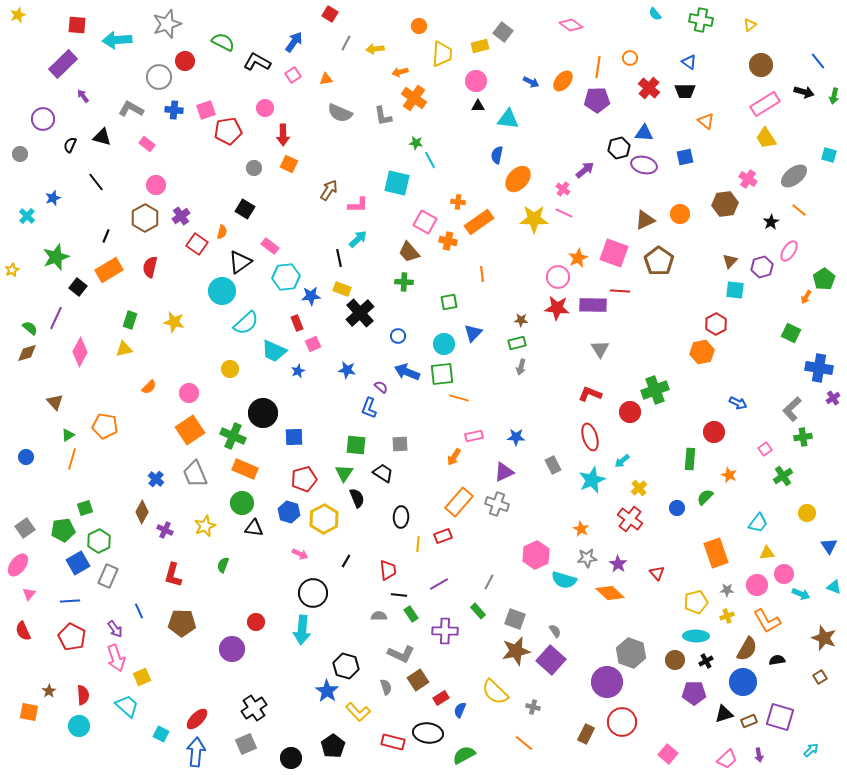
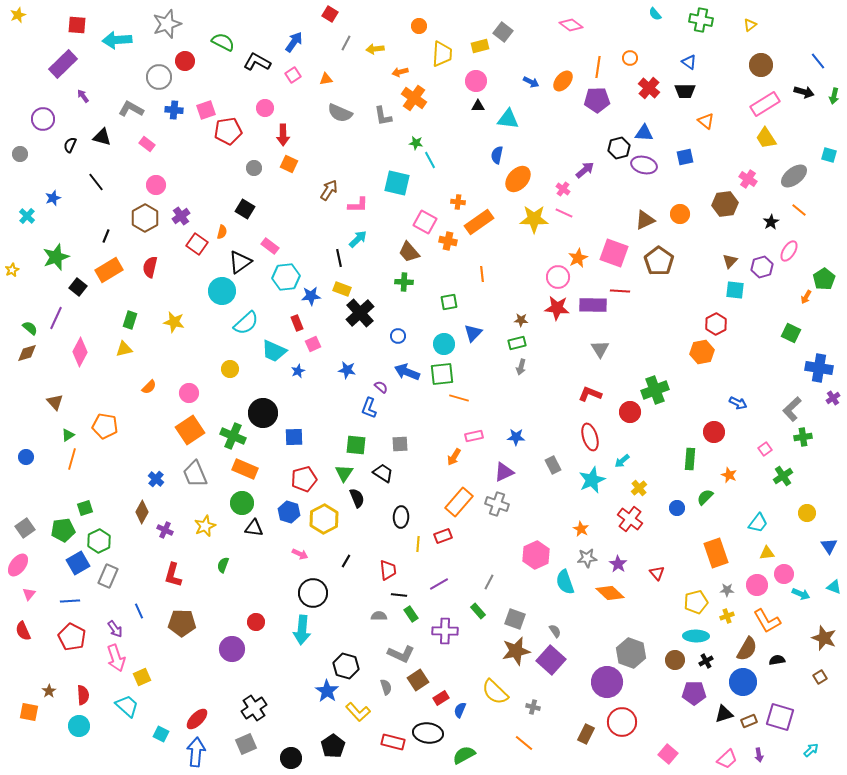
cyan semicircle at (564, 580): moved 1 px right, 2 px down; rotated 55 degrees clockwise
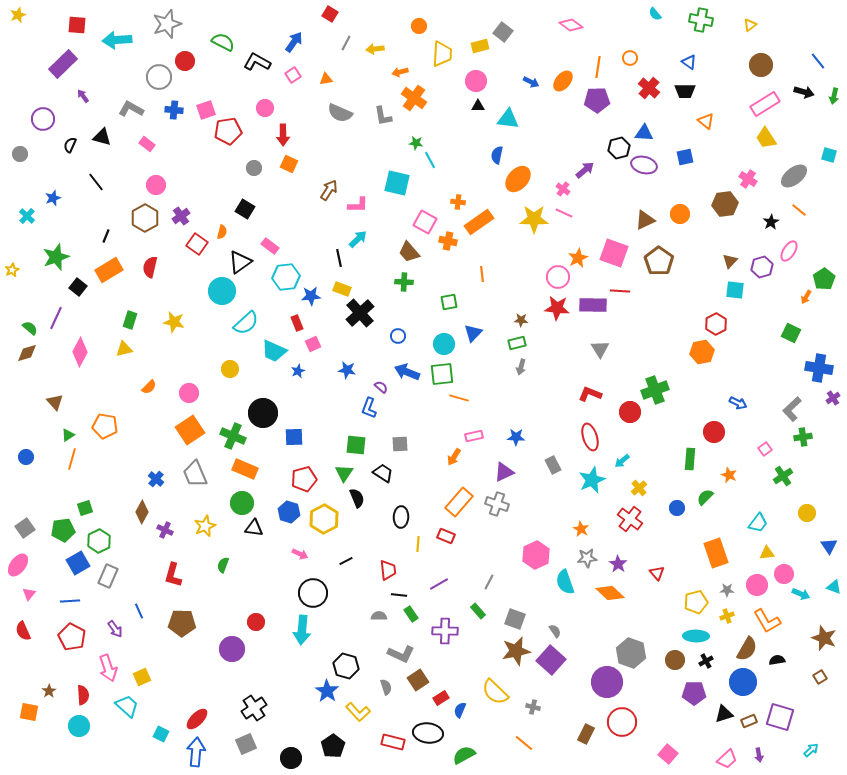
red rectangle at (443, 536): moved 3 px right; rotated 42 degrees clockwise
black line at (346, 561): rotated 32 degrees clockwise
pink arrow at (116, 658): moved 8 px left, 10 px down
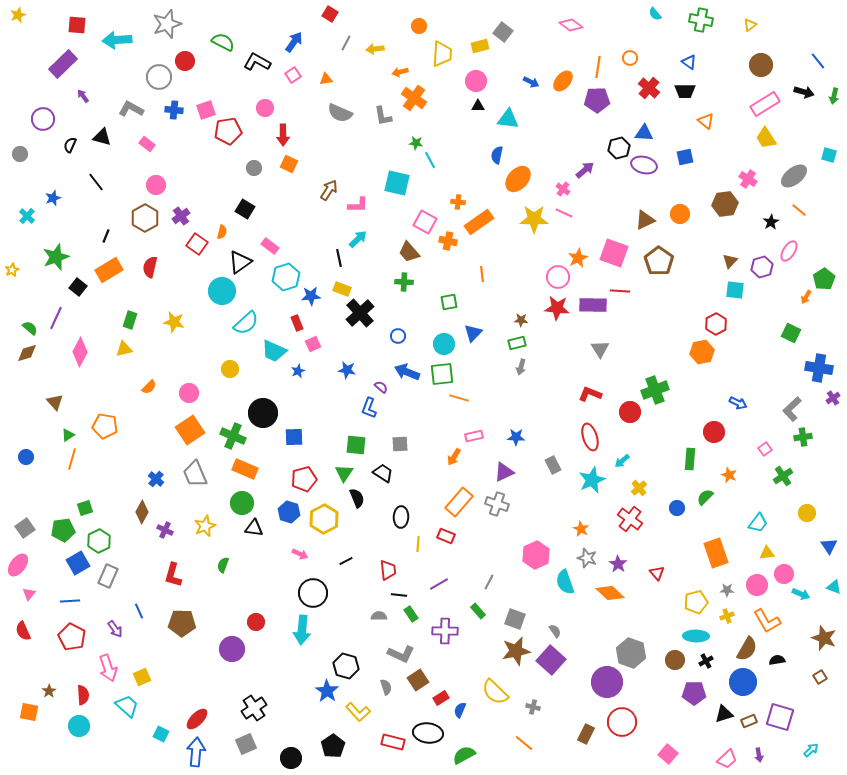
cyan hexagon at (286, 277): rotated 12 degrees counterclockwise
gray star at (587, 558): rotated 24 degrees clockwise
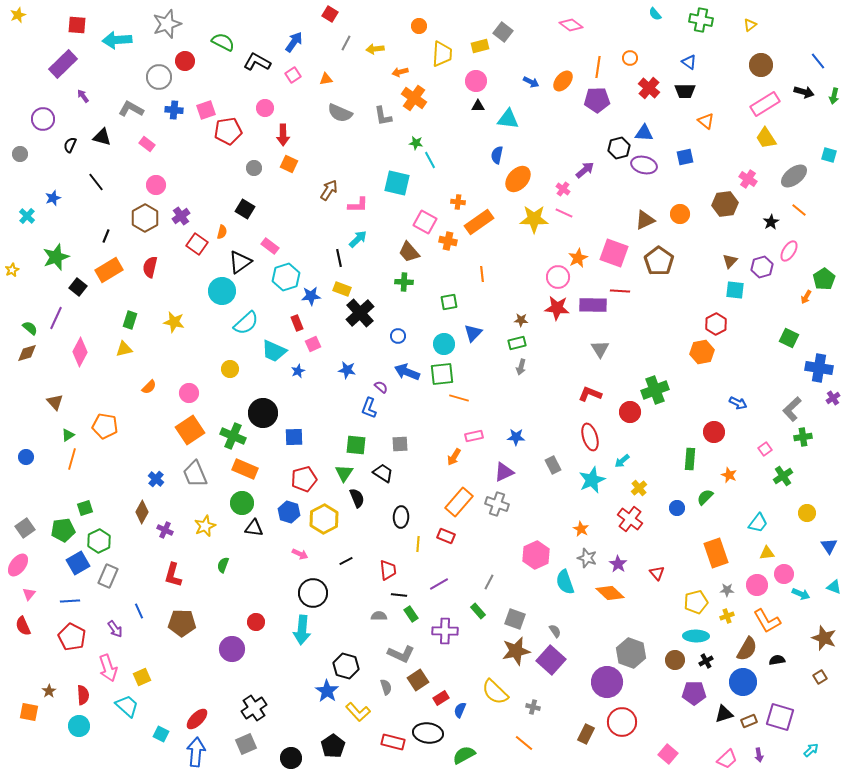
green square at (791, 333): moved 2 px left, 5 px down
red semicircle at (23, 631): moved 5 px up
